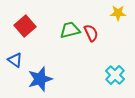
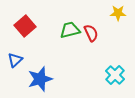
blue triangle: rotated 42 degrees clockwise
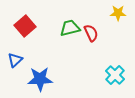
green trapezoid: moved 2 px up
blue star: rotated 15 degrees clockwise
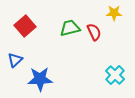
yellow star: moved 4 px left
red semicircle: moved 3 px right, 1 px up
